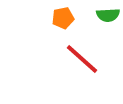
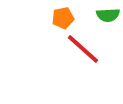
red line: moved 1 px right, 10 px up
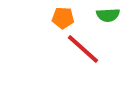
orange pentagon: rotated 15 degrees clockwise
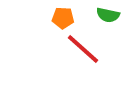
green semicircle: rotated 15 degrees clockwise
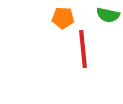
red line: rotated 42 degrees clockwise
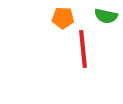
green semicircle: moved 2 px left, 1 px down
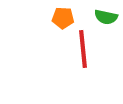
green semicircle: moved 1 px down
